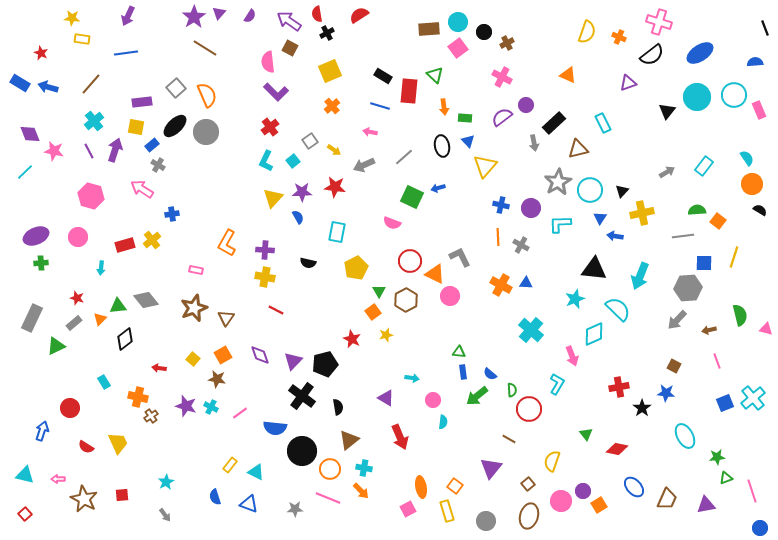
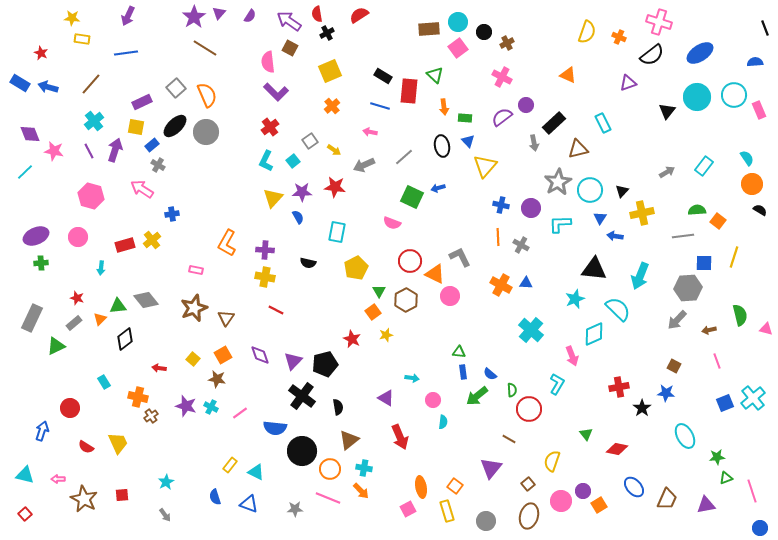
purple rectangle at (142, 102): rotated 18 degrees counterclockwise
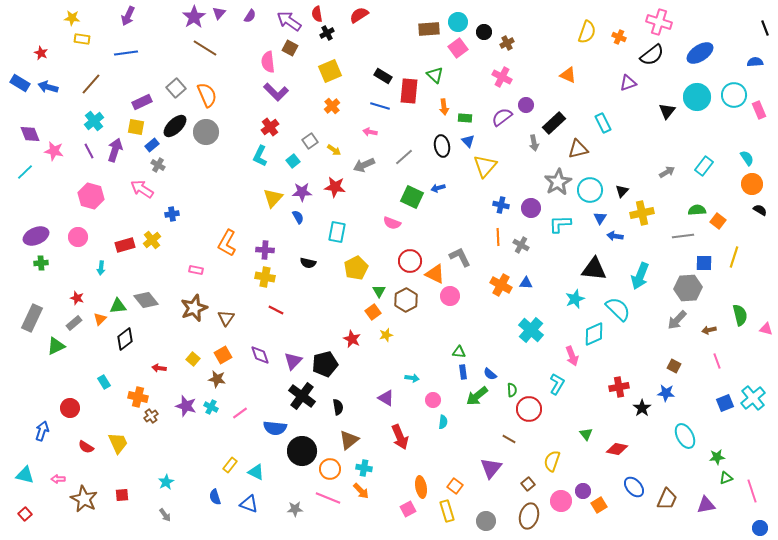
cyan L-shape at (266, 161): moved 6 px left, 5 px up
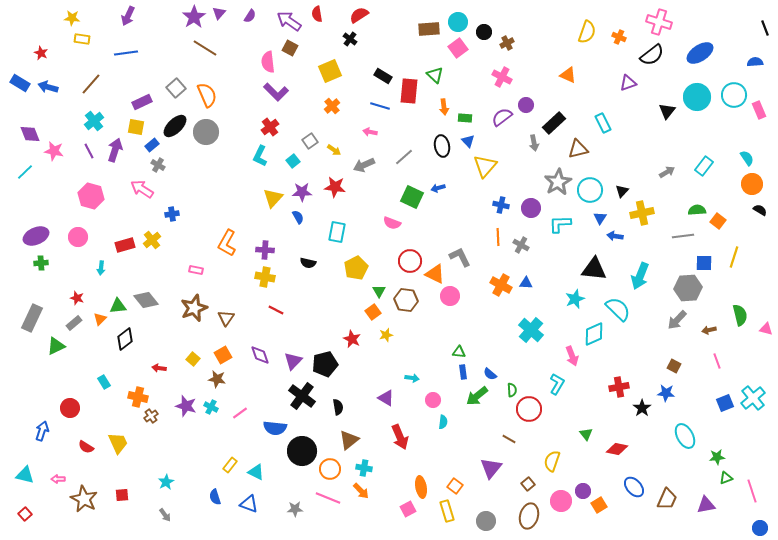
black cross at (327, 33): moved 23 px right, 6 px down; rotated 24 degrees counterclockwise
brown hexagon at (406, 300): rotated 25 degrees counterclockwise
